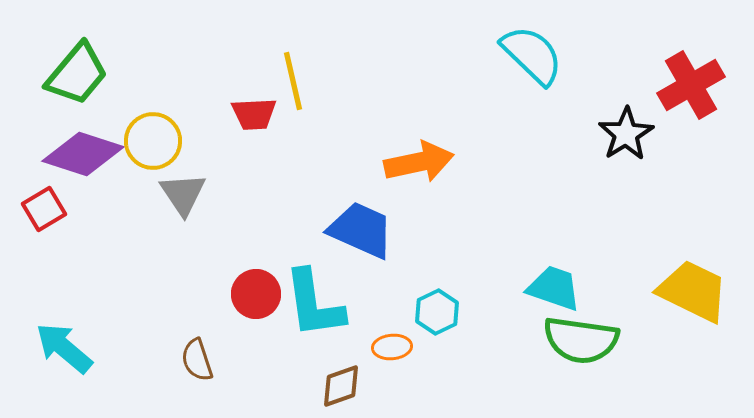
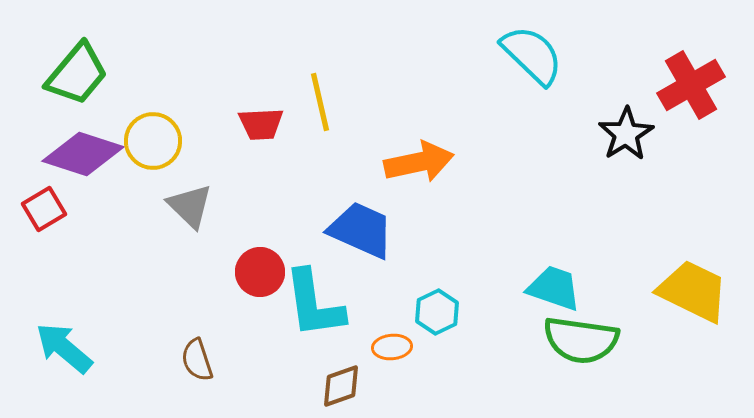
yellow line: moved 27 px right, 21 px down
red trapezoid: moved 7 px right, 10 px down
gray triangle: moved 7 px right, 12 px down; rotated 12 degrees counterclockwise
red circle: moved 4 px right, 22 px up
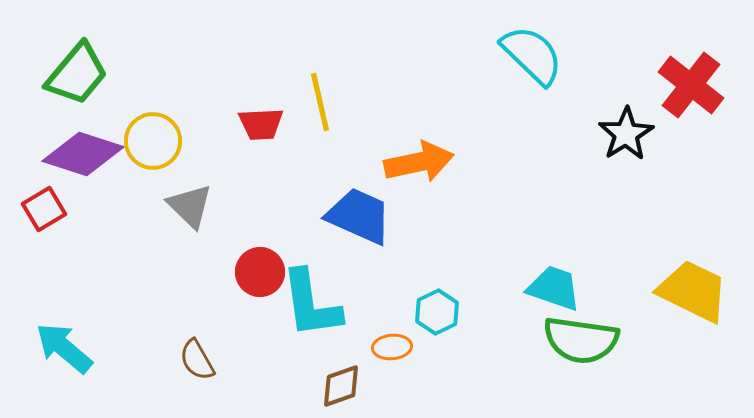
red cross: rotated 22 degrees counterclockwise
blue trapezoid: moved 2 px left, 14 px up
cyan L-shape: moved 3 px left
brown semicircle: rotated 12 degrees counterclockwise
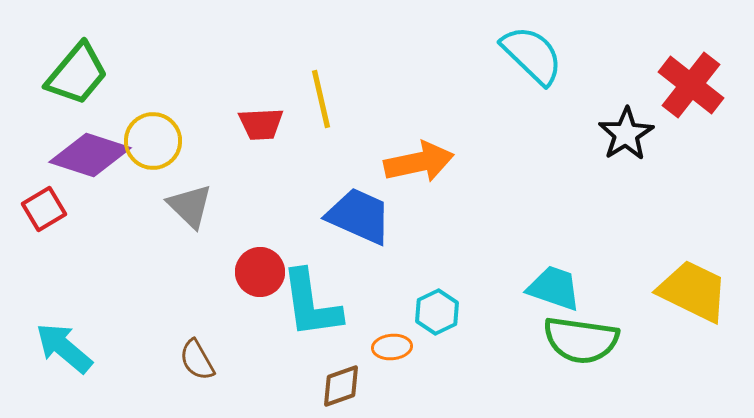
yellow line: moved 1 px right, 3 px up
purple diamond: moved 7 px right, 1 px down
